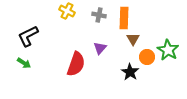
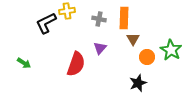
yellow cross: rotated 35 degrees counterclockwise
gray cross: moved 4 px down
black L-shape: moved 18 px right, 13 px up
green star: moved 3 px right
black star: moved 8 px right, 11 px down; rotated 18 degrees clockwise
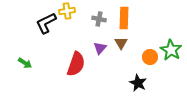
brown triangle: moved 12 px left, 4 px down
orange circle: moved 3 px right
green arrow: moved 1 px right
black star: rotated 24 degrees counterclockwise
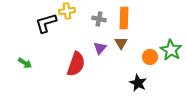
black L-shape: rotated 10 degrees clockwise
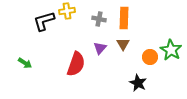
black L-shape: moved 2 px left, 2 px up
brown triangle: moved 2 px right, 1 px down
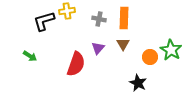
purple triangle: moved 2 px left
green arrow: moved 5 px right, 7 px up
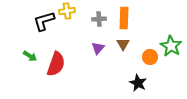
gray cross: rotated 16 degrees counterclockwise
green star: moved 4 px up
red semicircle: moved 20 px left
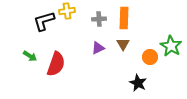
purple triangle: rotated 24 degrees clockwise
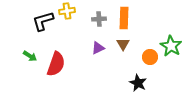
black L-shape: moved 1 px left
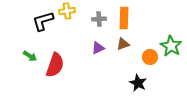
brown triangle: rotated 40 degrees clockwise
red semicircle: moved 1 px left, 1 px down
